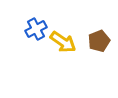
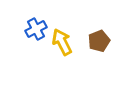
yellow arrow: moved 1 px left; rotated 152 degrees counterclockwise
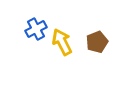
brown pentagon: moved 2 px left, 1 px down
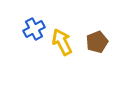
blue cross: moved 2 px left
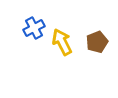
blue cross: moved 1 px up
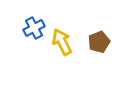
brown pentagon: moved 2 px right
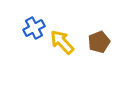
yellow arrow: rotated 16 degrees counterclockwise
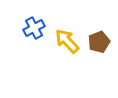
yellow arrow: moved 5 px right, 1 px up
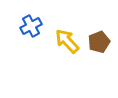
blue cross: moved 3 px left, 2 px up
